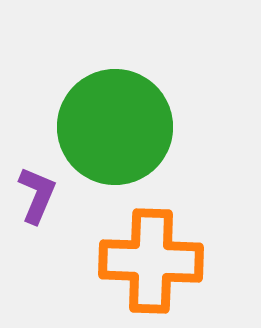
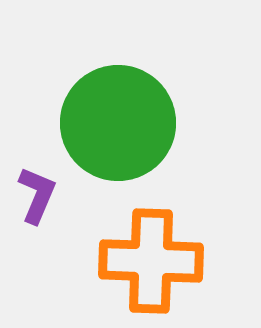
green circle: moved 3 px right, 4 px up
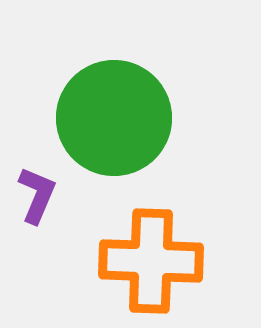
green circle: moved 4 px left, 5 px up
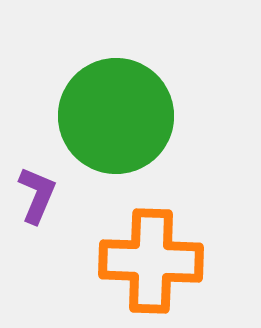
green circle: moved 2 px right, 2 px up
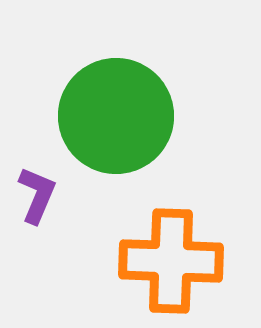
orange cross: moved 20 px right
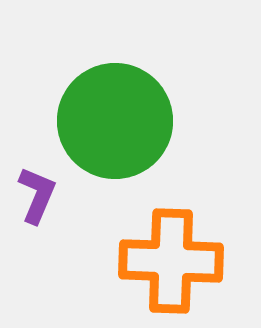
green circle: moved 1 px left, 5 px down
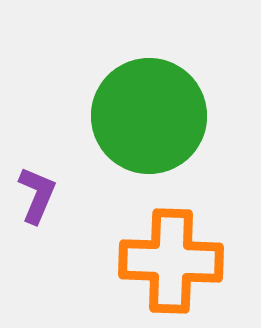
green circle: moved 34 px right, 5 px up
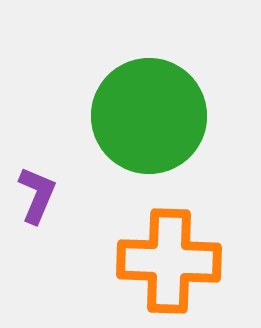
orange cross: moved 2 px left
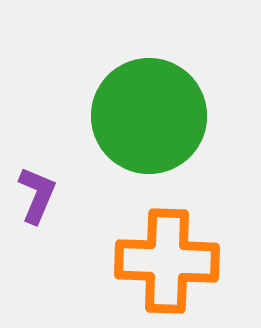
orange cross: moved 2 px left
